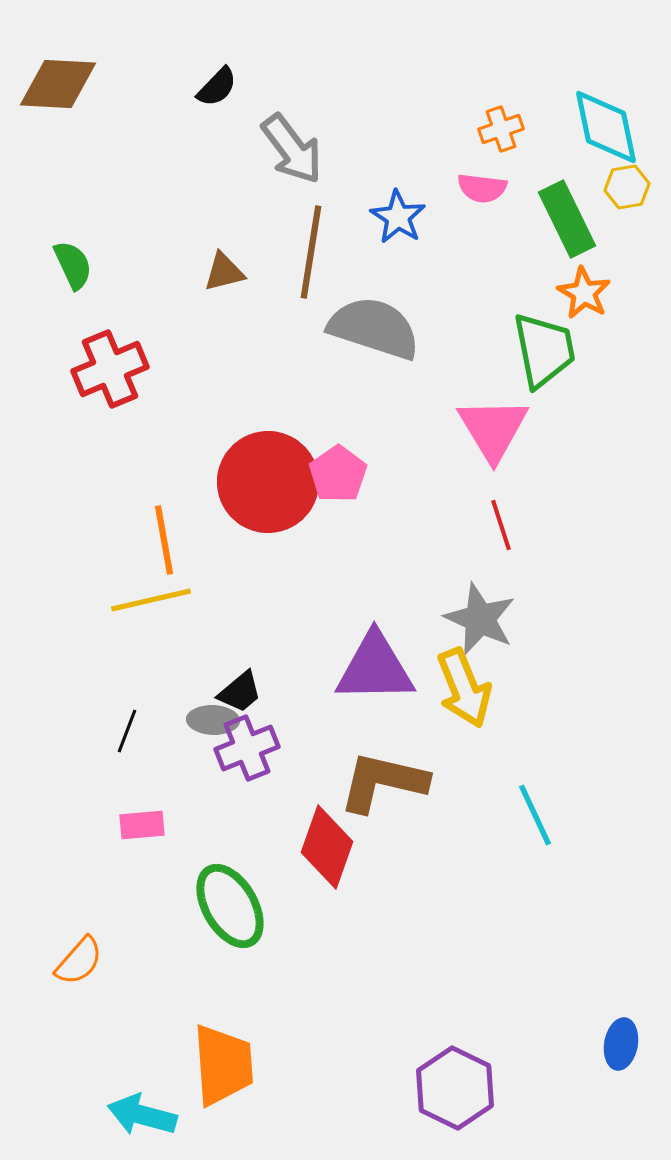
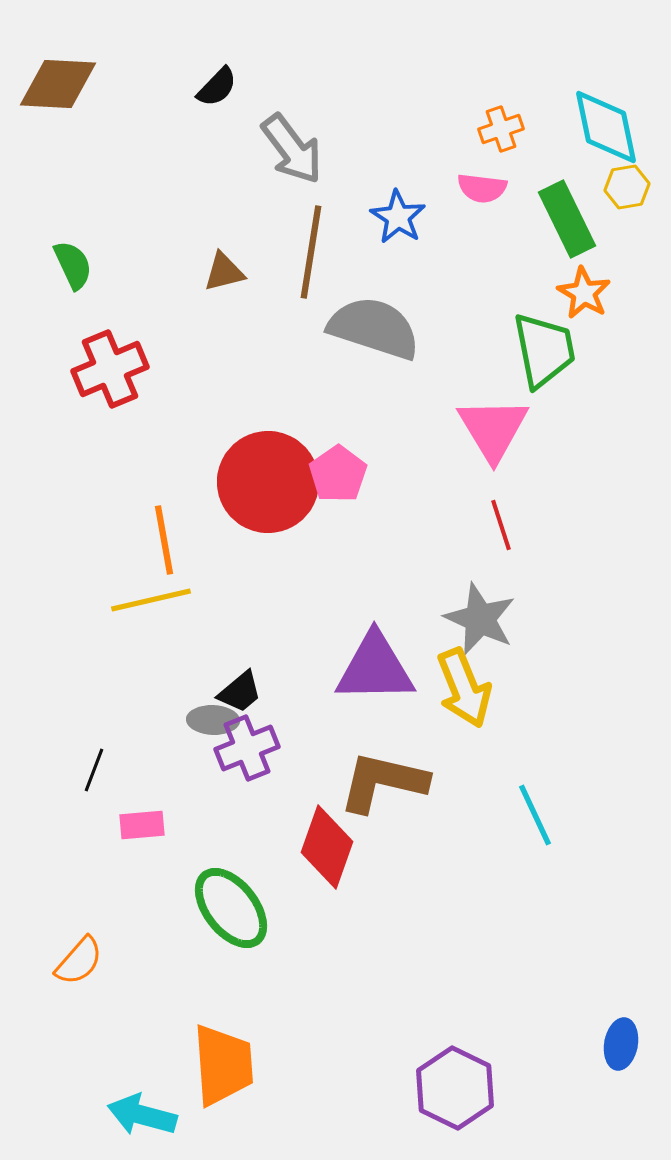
black line: moved 33 px left, 39 px down
green ellipse: moved 1 px right, 2 px down; rotated 8 degrees counterclockwise
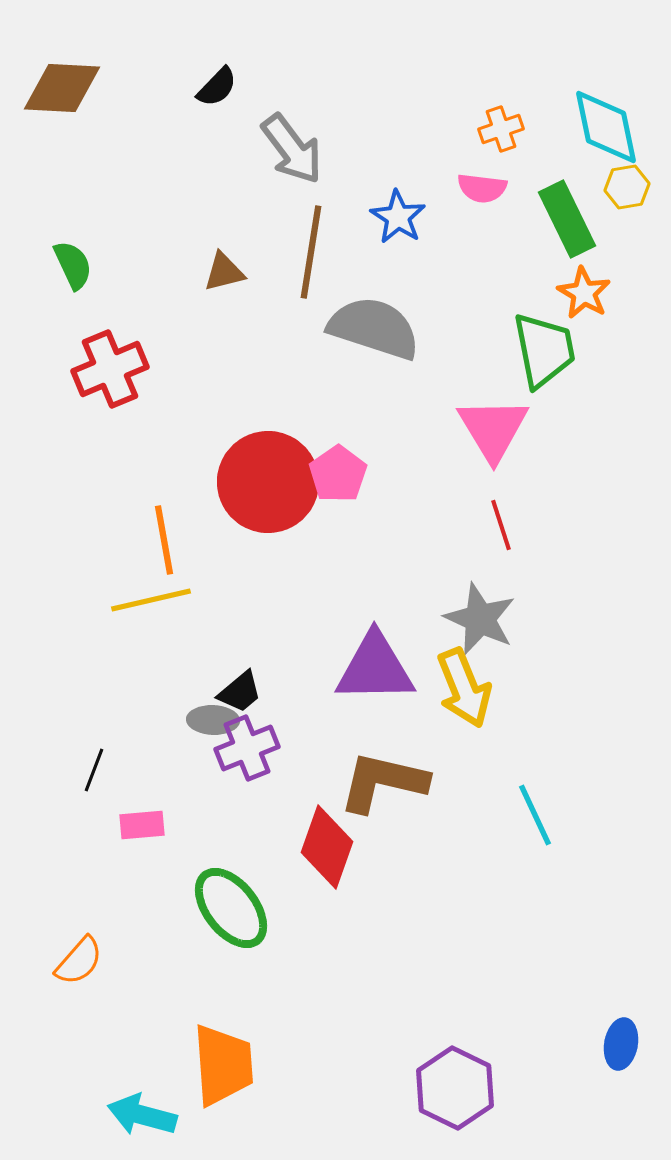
brown diamond: moved 4 px right, 4 px down
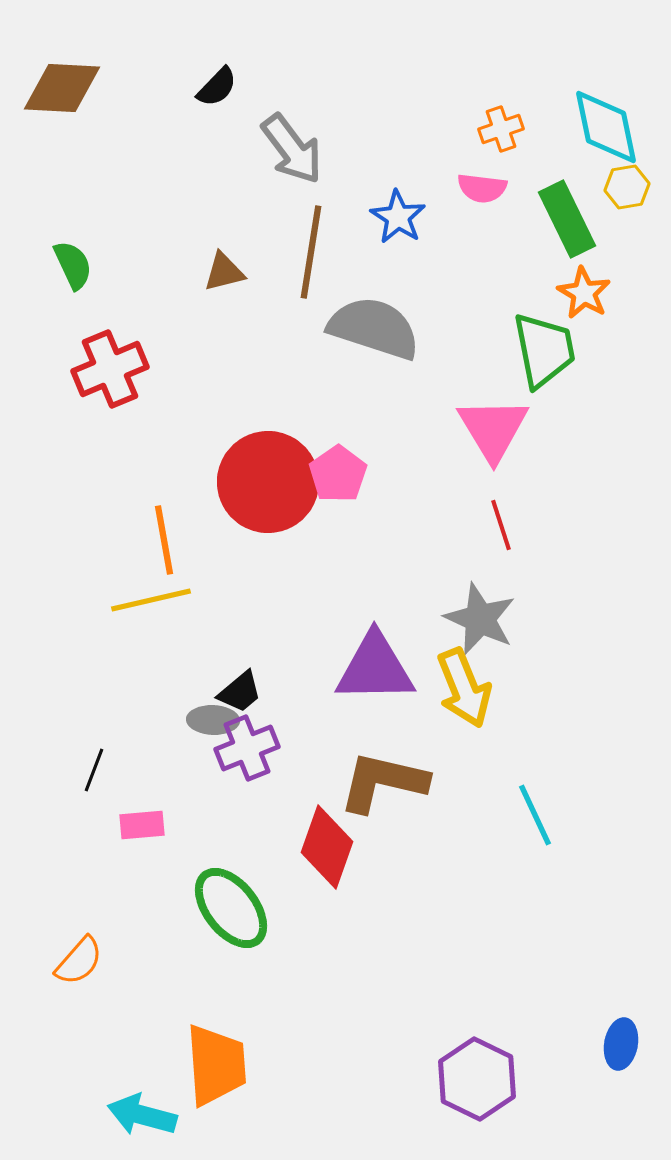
orange trapezoid: moved 7 px left
purple hexagon: moved 22 px right, 9 px up
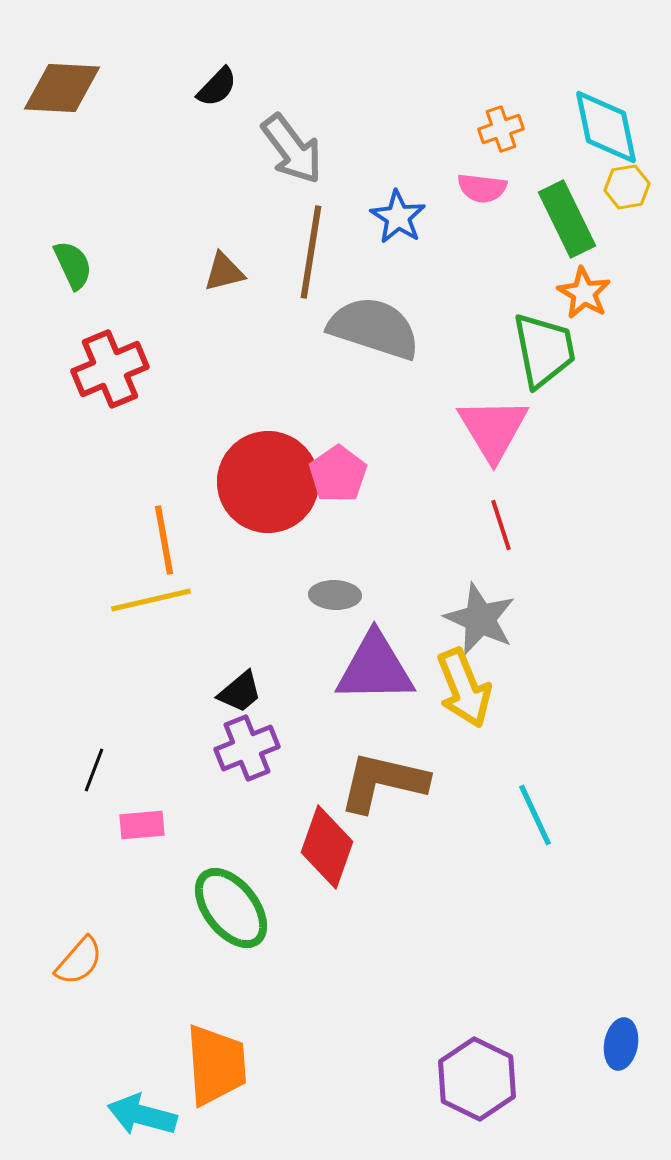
gray ellipse: moved 122 px right, 125 px up
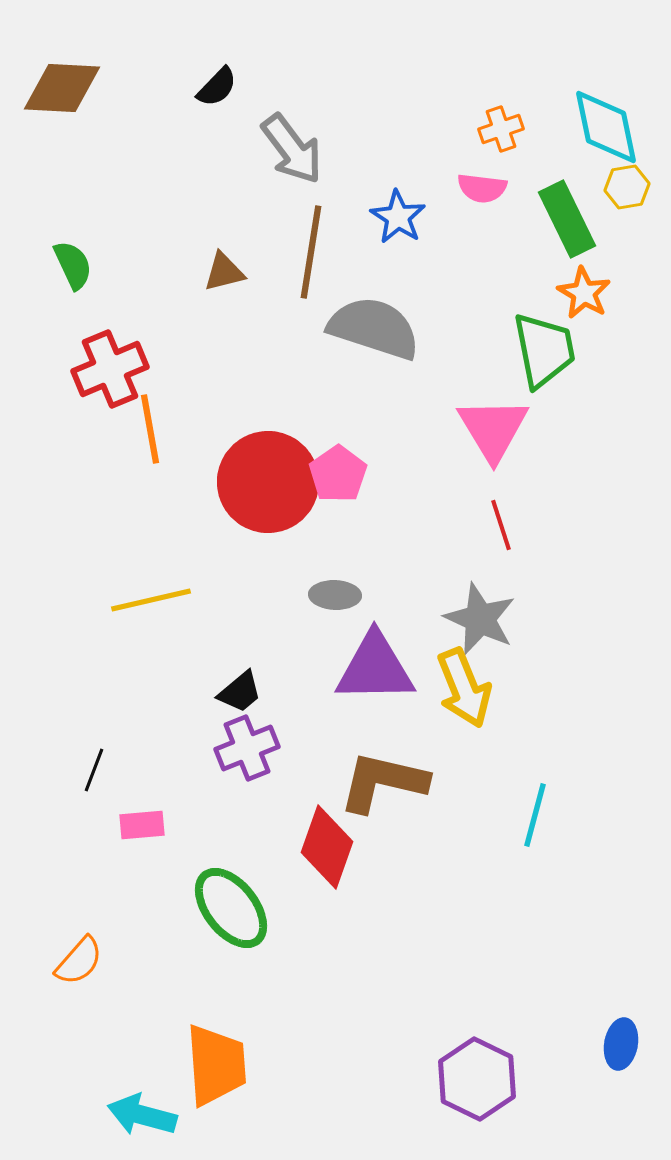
orange line: moved 14 px left, 111 px up
cyan line: rotated 40 degrees clockwise
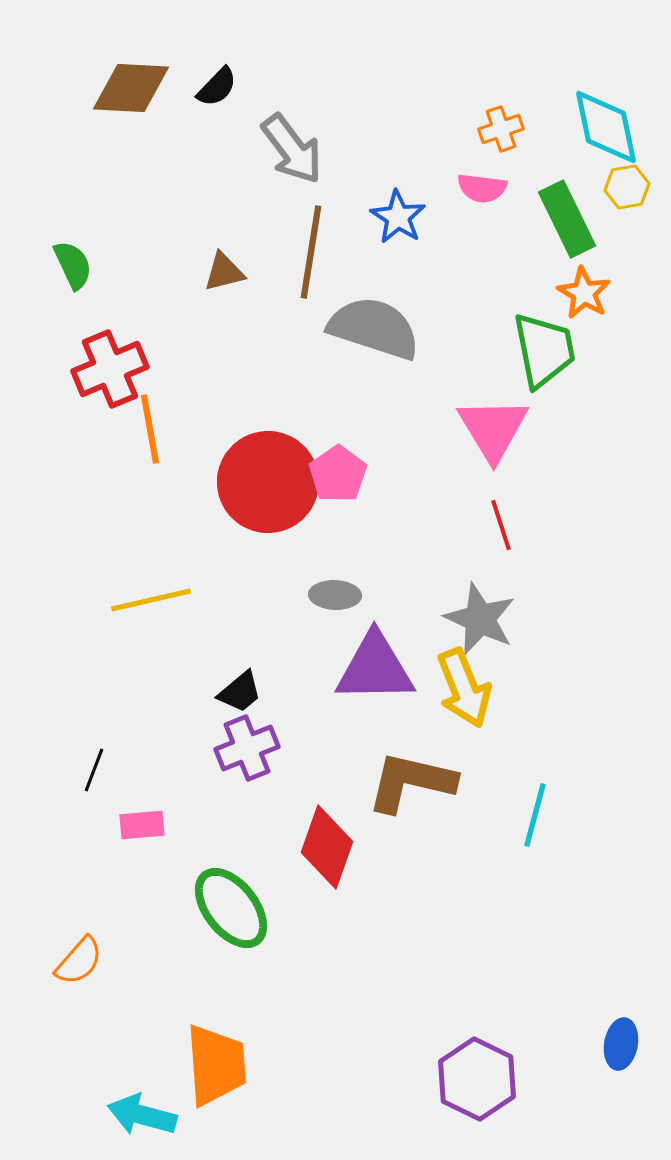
brown diamond: moved 69 px right
brown L-shape: moved 28 px right
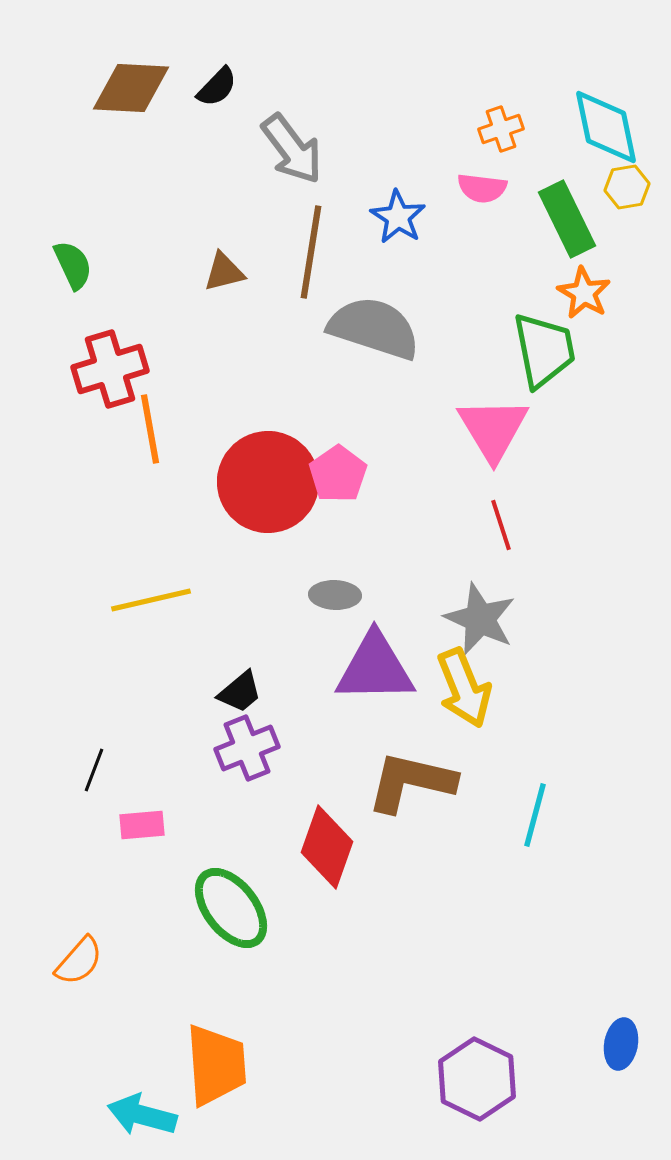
red cross: rotated 6 degrees clockwise
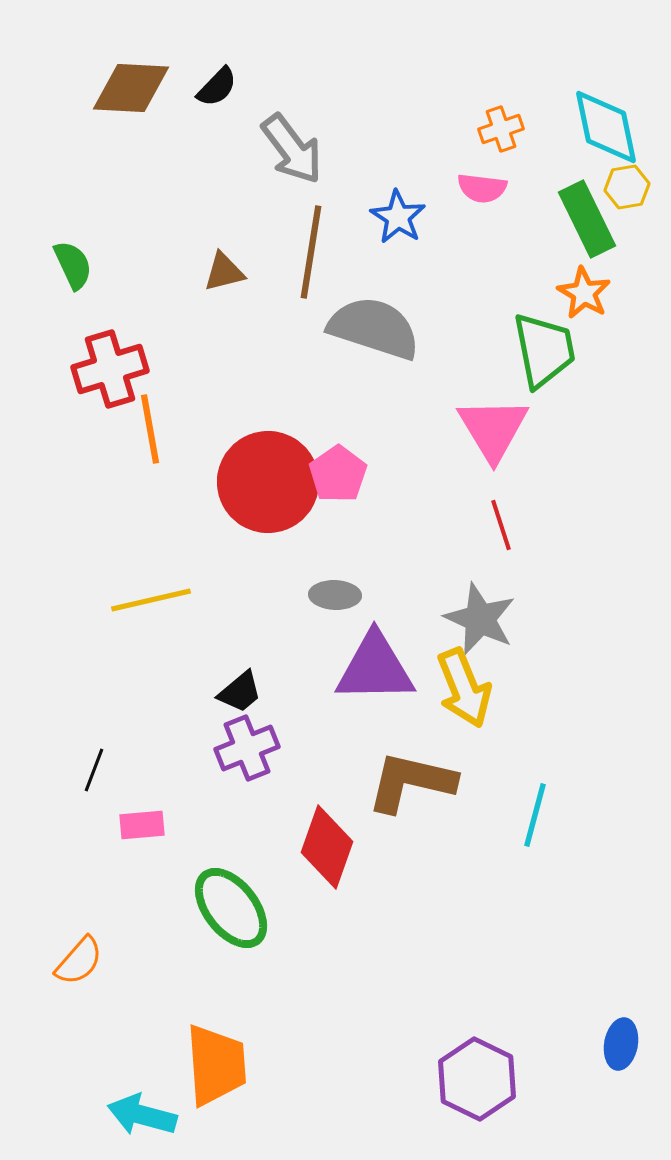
green rectangle: moved 20 px right
